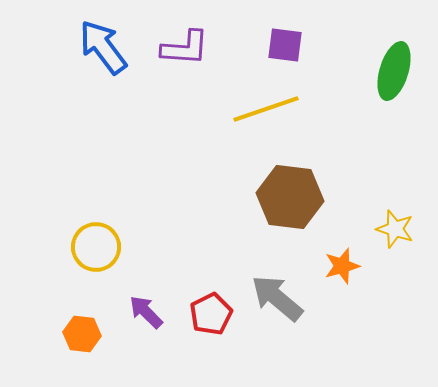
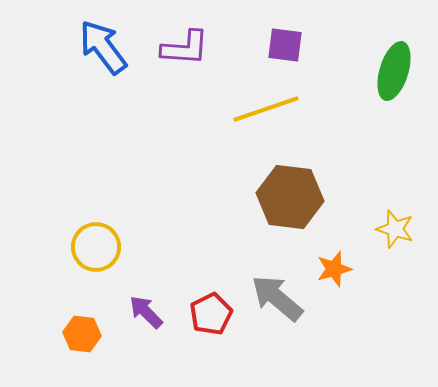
orange star: moved 8 px left, 3 px down
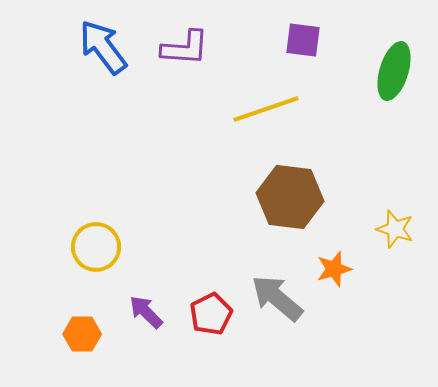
purple square: moved 18 px right, 5 px up
orange hexagon: rotated 6 degrees counterclockwise
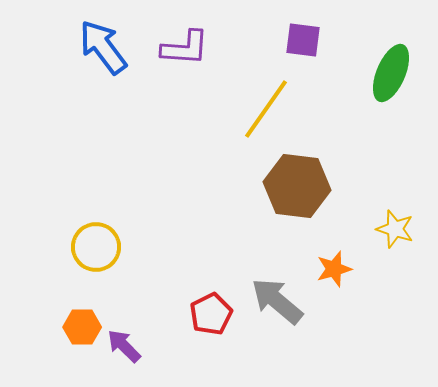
green ellipse: moved 3 px left, 2 px down; rotated 6 degrees clockwise
yellow line: rotated 36 degrees counterclockwise
brown hexagon: moved 7 px right, 11 px up
gray arrow: moved 3 px down
purple arrow: moved 22 px left, 34 px down
orange hexagon: moved 7 px up
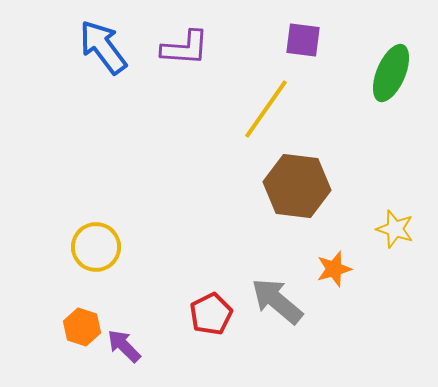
orange hexagon: rotated 18 degrees clockwise
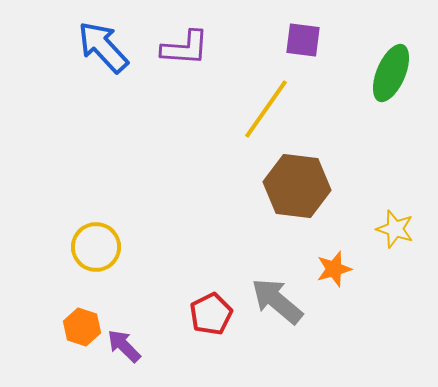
blue arrow: rotated 6 degrees counterclockwise
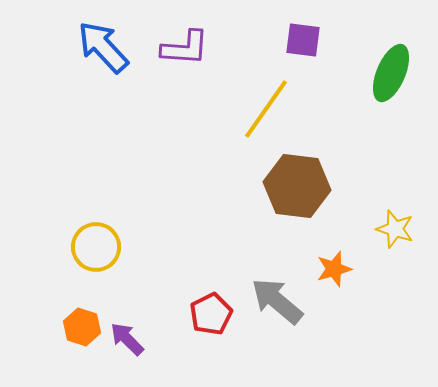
purple arrow: moved 3 px right, 7 px up
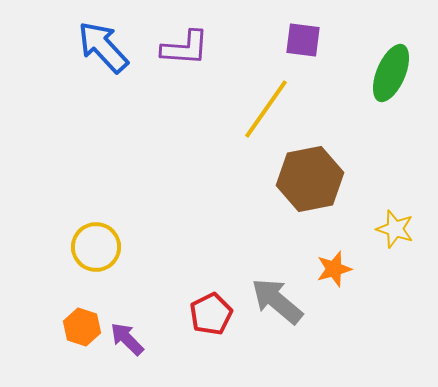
brown hexagon: moved 13 px right, 7 px up; rotated 18 degrees counterclockwise
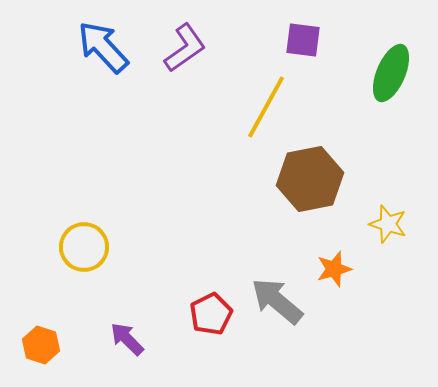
purple L-shape: rotated 39 degrees counterclockwise
yellow line: moved 2 px up; rotated 6 degrees counterclockwise
yellow star: moved 7 px left, 5 px up
yellow circle: moved 12 px left
orange hexagon: moved 41 px left, 18 px down
